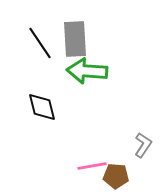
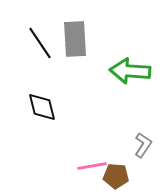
green arrow: moved 43 px right
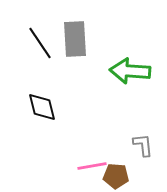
gray L-shape: rotated 40 degrees counterclockwise
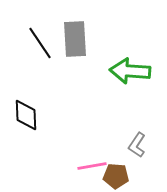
black diamond: moved 16 px left, 8 px down; rotated 12 degrees clockwise
gray L-shape: moved 6 px left; rotated 140 degrees counterclockwise
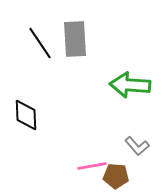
green arrow: moved 14 px down
gray L-shape: moved 1 px down; rotated 75 degrees counterclockwise
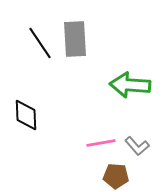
pink line: moved 9 px right, 23 px up
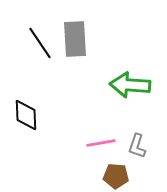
gray L-shape: rotated 60 degrees clockwise
